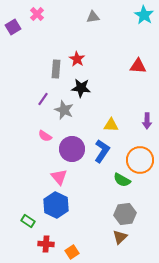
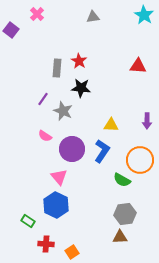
purple square: moved 2 px left, 3 px down; rotated 21 degrees counterclockwise
red star: moved 2 px right, 2 px down
gray rectangle: moved 1 px right, 1 px up
gray star: moved 1 px left, 1 px down
brown triangle: rotated 42 degrees clockwise
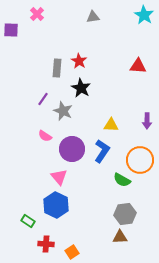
purple square: rotated 35 degrees counterclockwise
black star: rotated 24 degrees clockwise
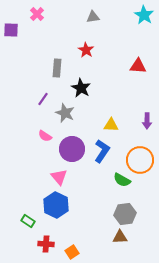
red star: moved 7 px right, 11 px up
gray star: moved 2 px right, 2 px down
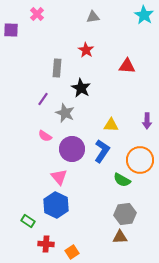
red triangle: moved 11 px left
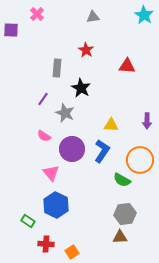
pink semicircle: moved 1 px left
pink triangle: moved 8 px left, 4 px up
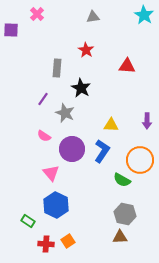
gray hexagon: rotated 20 degrees clockwise
orange square: moved 4 px left, 11 px up
